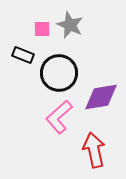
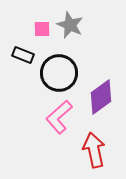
purple diamond: rotated 27 degrees counterclockwise
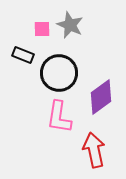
pink L-shape: rotated 40 degrees counterclockwise
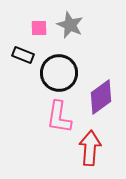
pink square: moved 3 px left, 1 px up
red arrow: moved 4 px left, 2 px up; rotated 16 degrees clockwise
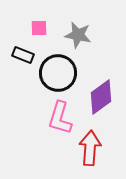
gray star: moved 8 px right, 10 px down; rotated 12 degrees counterclockwise
black circle: moved 1 px left
pink L-shape: moved 1 px right, 1 px down; rotated 8 degrees clockwise
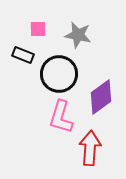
pink square: moved 1 px left, 1 px down
black circle: moved 1 px right, 1 px down
pink L-shape: moved 1 px right, 1 px up
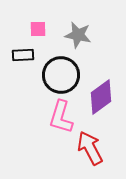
black rectangle: rotated 25 degrees counterclockwise
black circle: moved 2 px right, 1 px down
red arrow: rotated 32 degrees counterclockwise
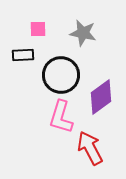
gray star: moved 5 px right, 2 px up
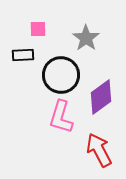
gray star: moved 3 px right, 5 px down; rotated 24 degrees clockwise
red arrow: moved 9 px right, 2 px down
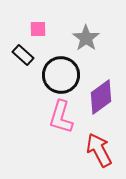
black rectangle: rotated 45 degrees clockwise
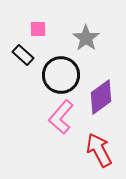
pink L-shape: rotated 24 degrees clockwise
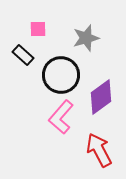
gray star: rotated 20 degrees clockwise
